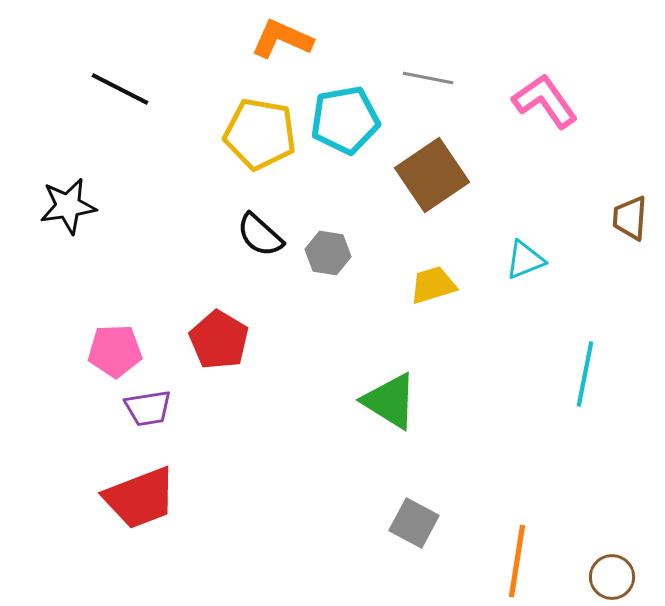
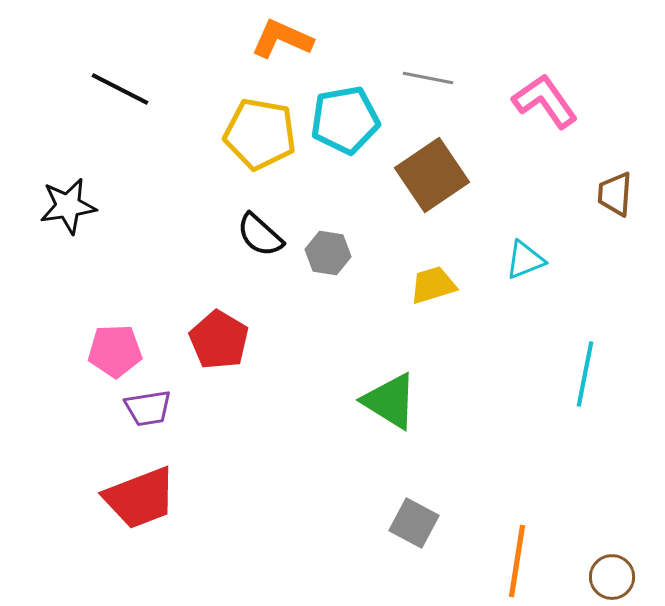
brown trapezoid: moved 15 px left, 24 px up
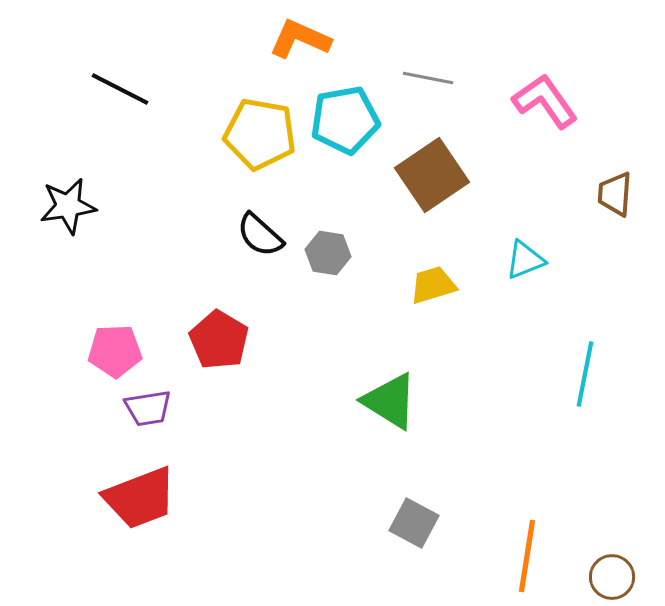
orange L-shape: moved 18 px right
orange line: moved 10 px right, 5 px up
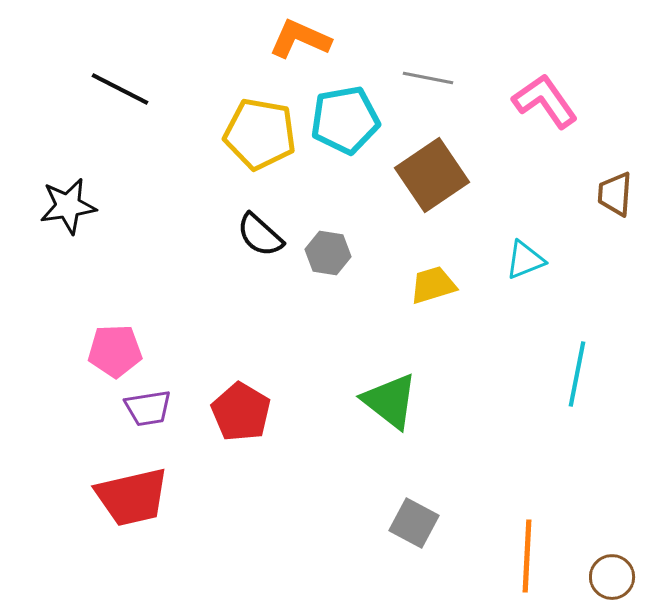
red pentagon: moved 22 px right, 72 px down
cyan line: moved 8 px left
green triangle: rotated 6 degrees clockwise
red trapezoid: moved 8 px left, 1 px up; rotated 8 degrees clockwise
orange line: rotated 6 degrees counterclockwise
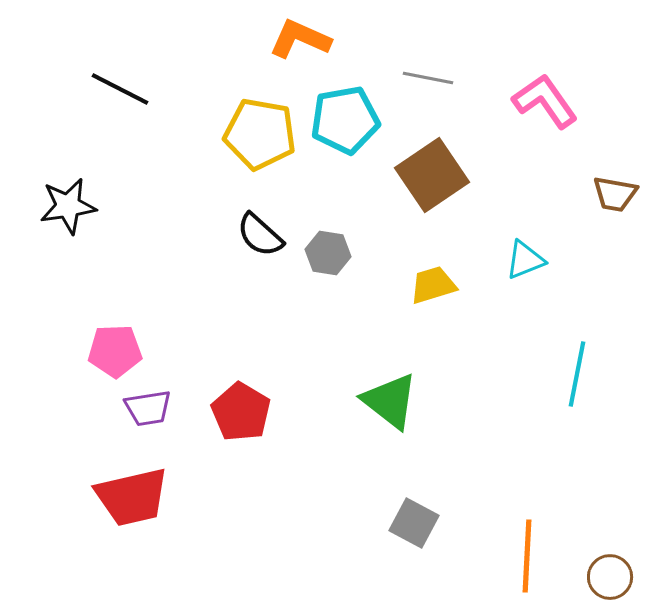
brown trapezoid: rotated 84 degrees counterclockwise
brown circle: moved 2 px left
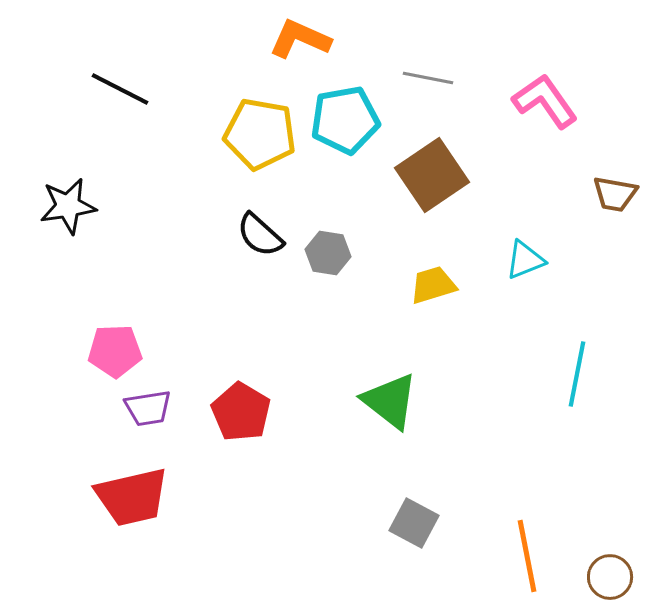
orange line: rotated 14 degrees counterclockwise
